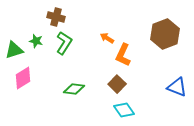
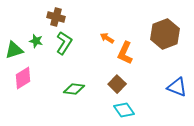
orange L-shape: moved 2 px right, 2 px up
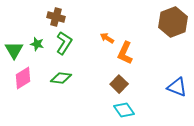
brown hexagon: moved 8 px right, 12 px up
green star: moved 1 px right, 3 px down
green triangle: rotated 42 degrees counterclockwise
brown square: moved 2 px right
green diamond: moved 13 px left, 11 px up
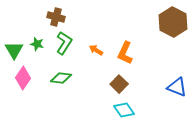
brown hexagon: rotated 12 degrees counterclockwise
orange arrow: moved 11 px left, 12 px down
pink diamond: rotated 25 degrees counterclockwise
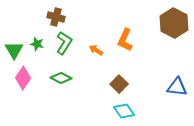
brown hexagon: moved 1 px right, 1 px down
orange L-shape: moved 13 px up
green diamond: rotated 20 degrees clockwise
blue triangle: rotated 15 degrees counterclockwise
cyan diamond: moved 1 px down
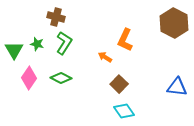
orange arrow: moved 9 px right, 7 px down
pink diamond: moved 6 px right
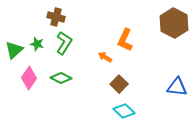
green triangle: rotated 18 degrees clockwise
cyan diamond: rotated 10 degrees counterclockwise
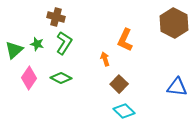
orange arrow: moved 2 px down; rotated 40 degrees clockwise
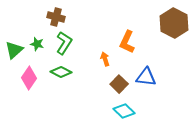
orange L-shape: moved 2 px right, 2 px down
green diamond: moved 6 px up
blue triangle: moved 31 px left, 10 px up
